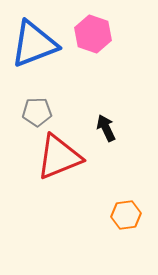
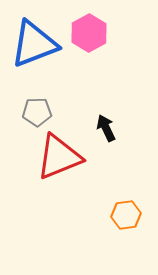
pink hexagon: moved 4 px left, 1 px up; rotated 12 degrees clockwise
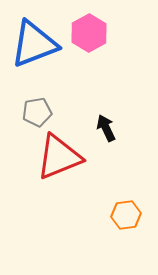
gray pentagon: rotated 8 degrees counterclockwise
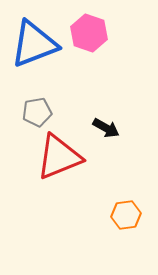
pink hexagon: rotated 12 degrees counterclockwise
black arrow: rotated 144 degrees clockwise
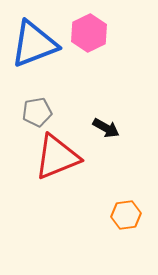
pink hexagon: rotated 15 degrees clockwise
red triangle: moved 2 px left
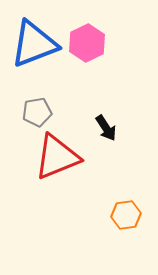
pink hexagon: moved 2 px left, 10 px down
black arrow: rotated 28 degrees clockwise
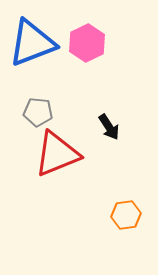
blue triangle: moved 2 px left, 1 px up
gray pentagon: moved 1 px right; rotated 16 degrees clockwise
black arrow: moved 3 px right, 1 px up
red triangle: moved 3 px up
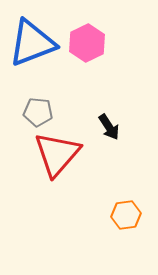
red triangle: rotated 27 degrees counterclockwise
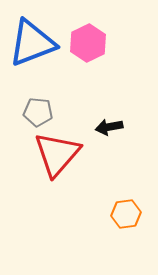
pink hexagon: moved 1 px right
black arrow: rotated 112 degrees clockwise
orange hexagon: moved 1 px up
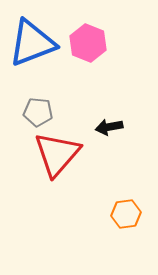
pink hexagon: rotated 12 degrees counterclockwise
